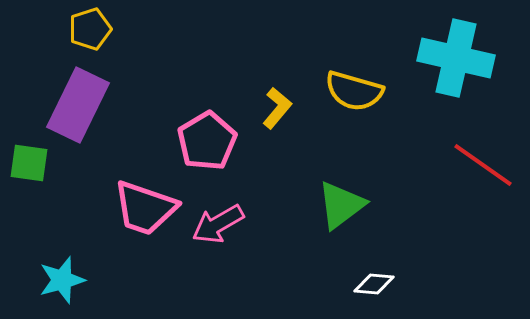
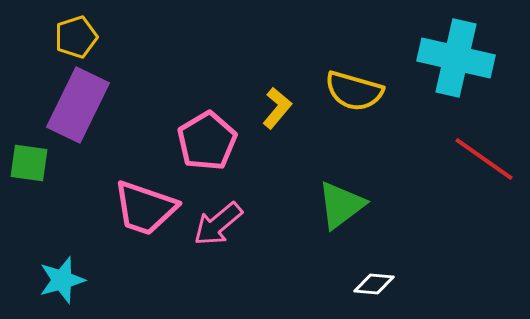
yellow pentagon: moved 14 px left, 8 px down
red line: moved 1 px right, 6 px up
pink arrow: rotated 10 degrees counterclockwise
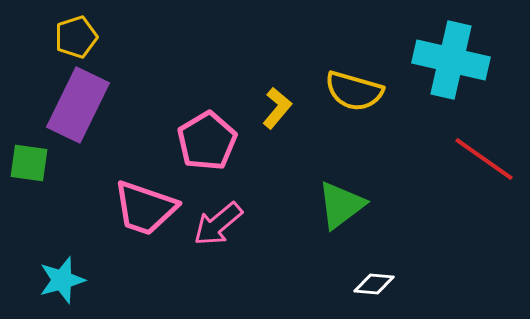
cyan cross: moved 5 px left, 2 px down
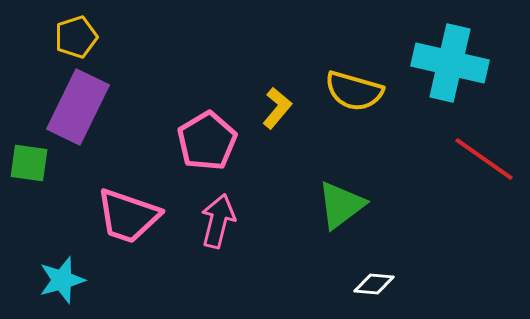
cyan cross: moved 1 px left, 3 px down
purple rectangle: moved 2 px down
pink trapezoid: moved 17 px left, 8 px down
pink arrow: moved 3 px up; rotated 144 degrees clockwise
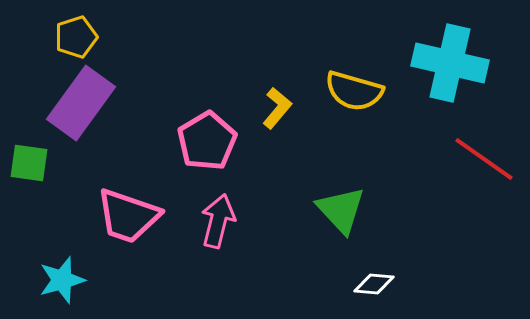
purple rectangle: moved 3 px right, 4 px up; rotated 10 degrees clockwise
green triangle: moved 5 px down; rotated 36 degrees counterclockwise
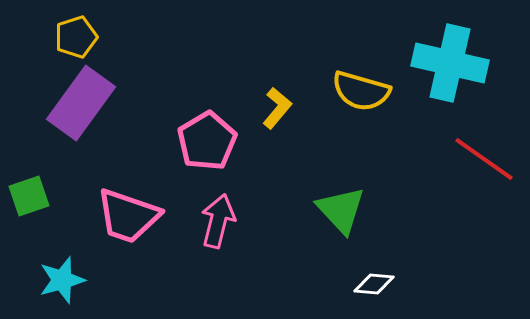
yellow semicircle: moved 7 px right
green square: moved 33 px down; rotated 27 degrees counterclockwise
